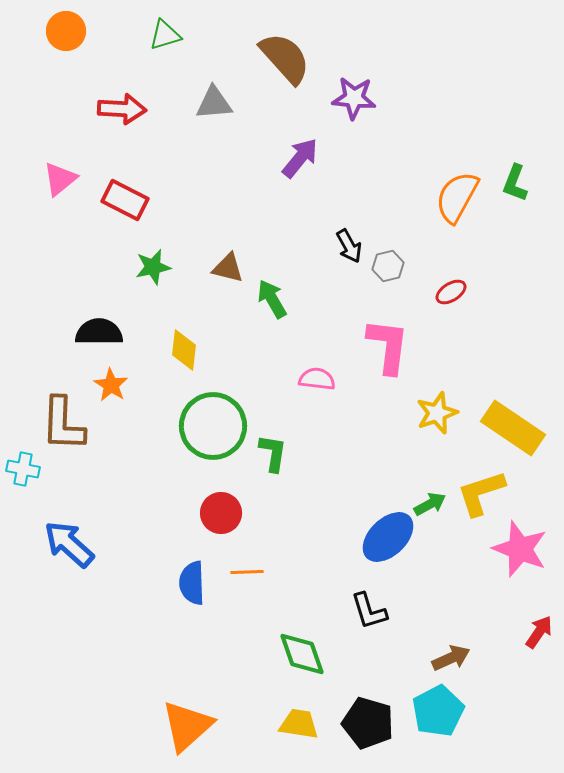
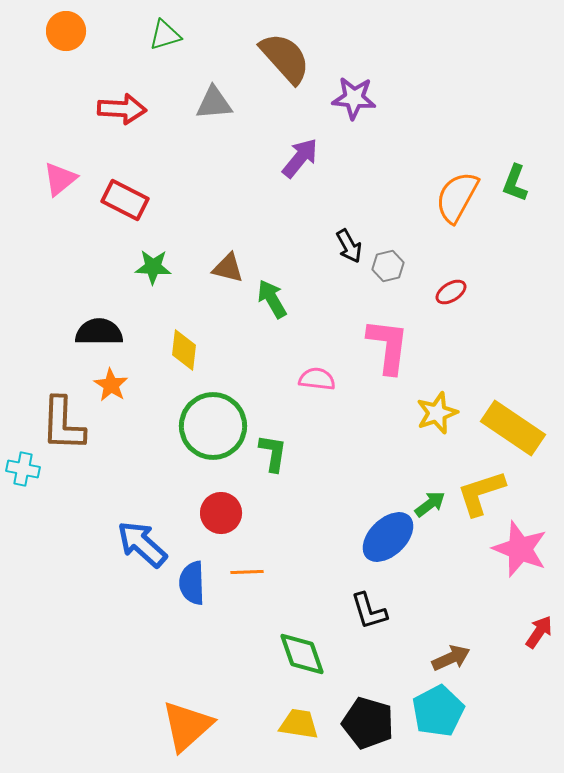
green star at (153, 267): rotated 15 degrees clockwise
green arrow at (430, 504): rotated 8 degrees counterclockwise
blue arrow at (69, 544): moved 73 px right
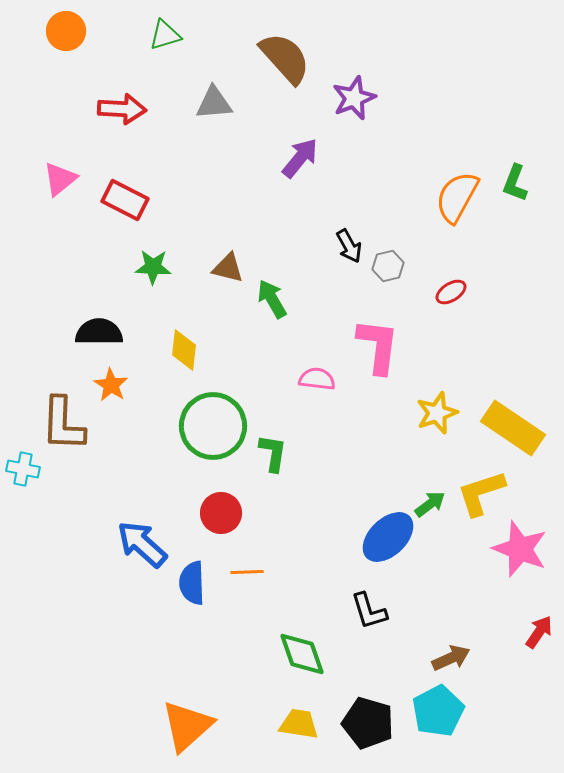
purple star at (354, 98): rotated 27 degrees counterclockwise
pink L-shape at (388, 346): moved 10 px left
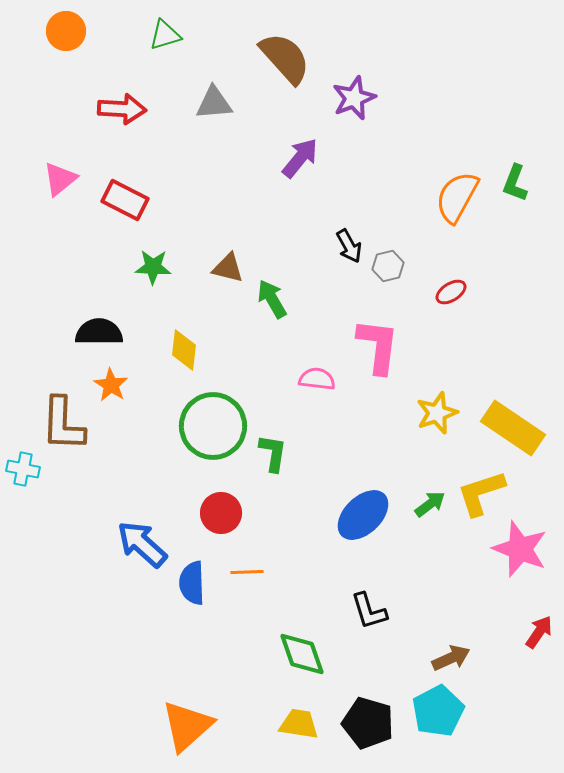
blue ellipse at (388, 537): moved 25 px left, 22 px up
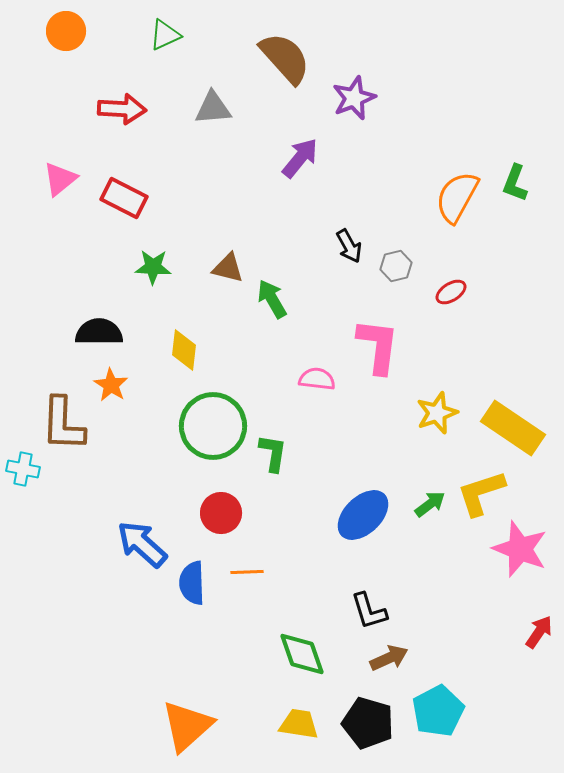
green triangle at (165, 35): rotated 8 degrees counterclockwise
gray triangle at (214, 103): moved 1 px left, 5 px down
red rectangle at (125, 200): moved 1 px left, 2 px up
gray hexagon at (388, 266): moved 8 px right
brown arrow at (451, 658): moved 62 px left
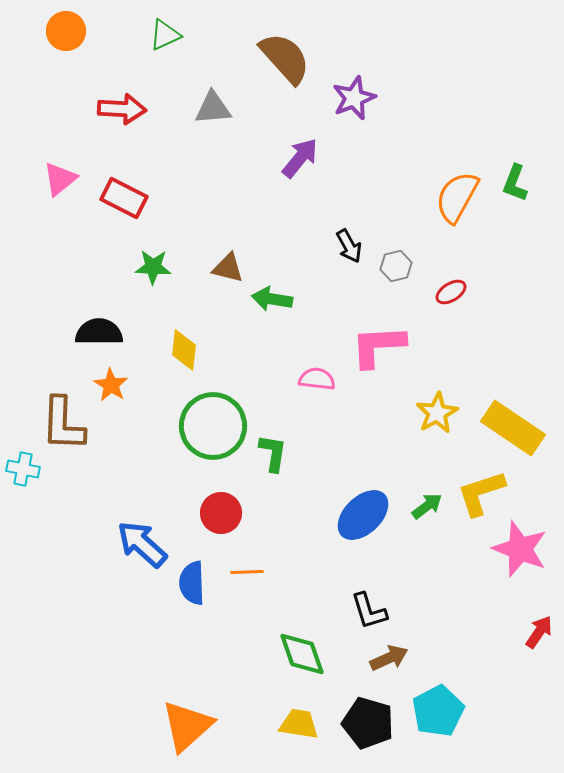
green arrow at (272, 299): rotated 51 degrees counterclockwise
pink L-shape at (378, 346): rotated 100 degrees counterclockwise
yellow star at (437, 413): rotated 9 degrees counterclockwise
green arrow at (430, 504): moved 3 px left, 2 px down
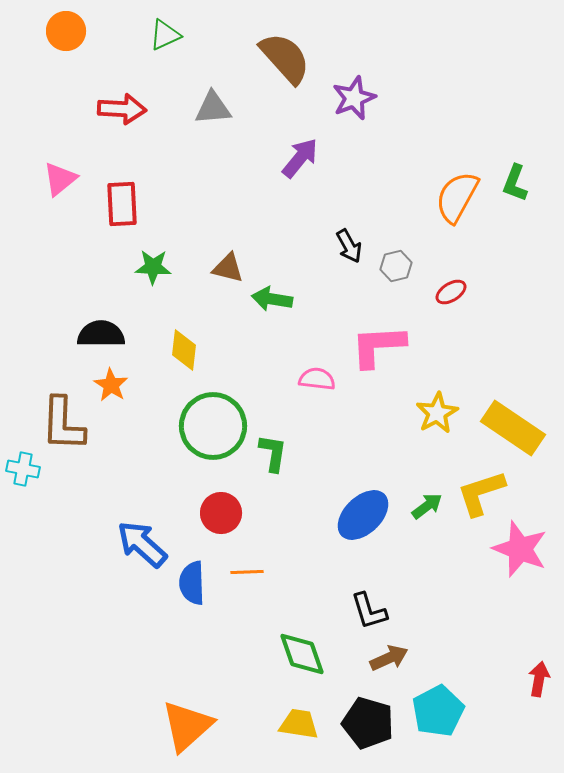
red rectangle at (124, 198): moved 2 px left, 6 px down; rotated 60 degrees clockwise
black semicircle at (99, 332): moved 2 px right, 2 px down
red arrow at (539, 632): moved 47 px down; rotated 24 degrees counterclockwise
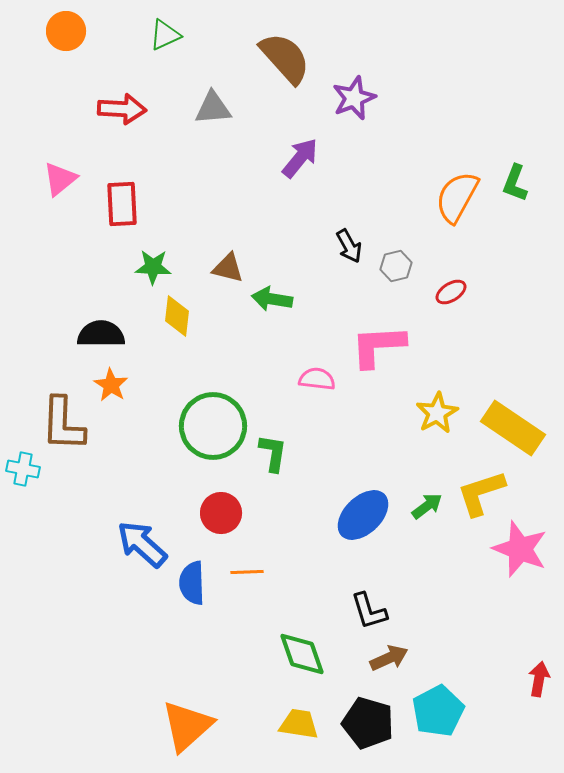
yellow diamond at (184, 350): moved 7 px left, 34 px up
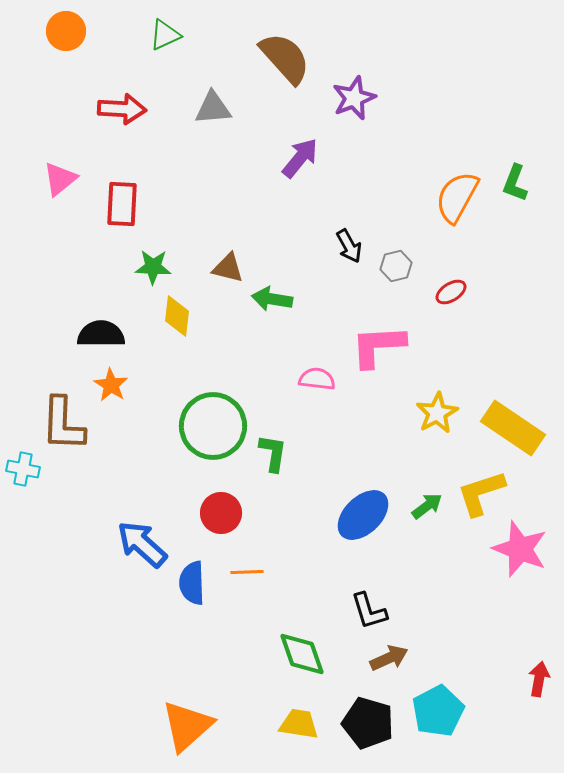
red rectangle at (122, 204): rotated 6 degrees clockwise
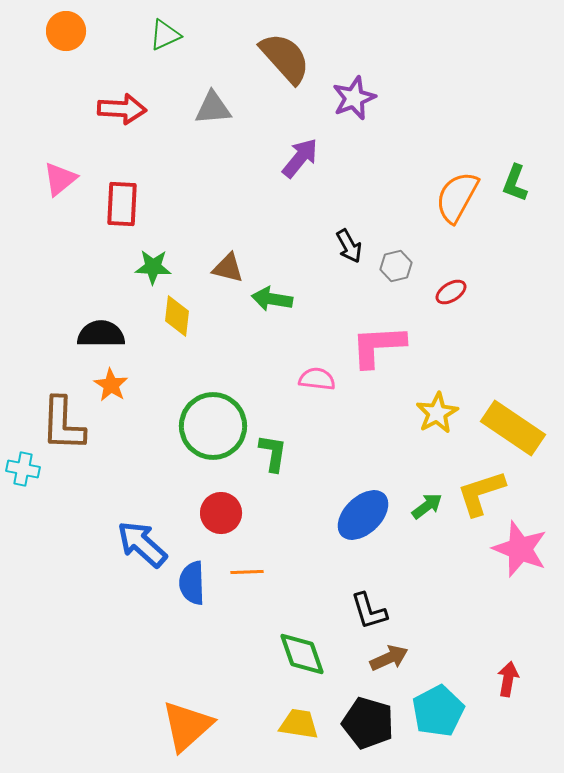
red arrow at (539, 679): moved 31 px left
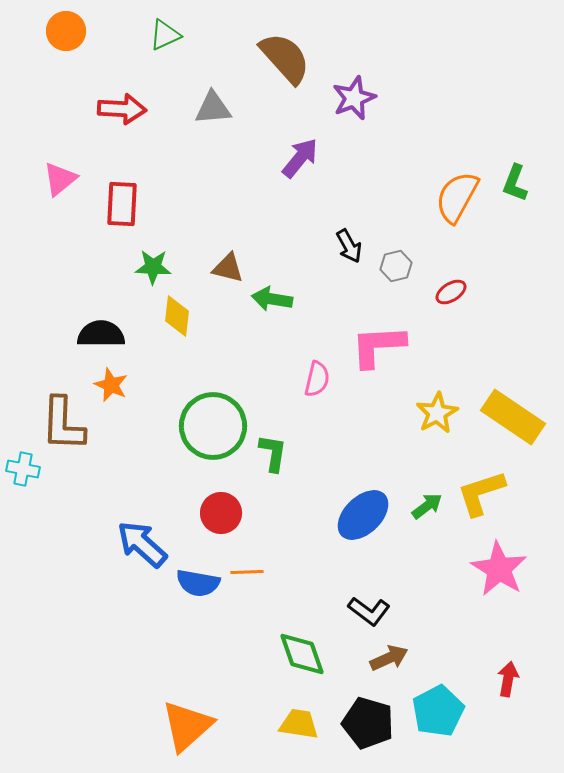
pink semicircle at (317, 379): rotated 96 degrees clockwise
orange star at (111, 385): rotated 8 degrees counterclockwise
yellow rectangle at (513, 428): moved 11 px up
pink star at (520, 549): moved 21 px left, 20 px down; rotated 10 degrees clockwise
blue semicircle at (192, 583): moved 6 px right; rotated 78 degrees counterclockwise
black L-shape at (369, 611): rotated 36 degrees counterclockwise
